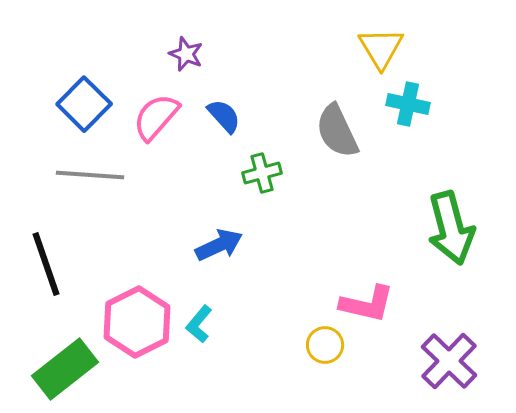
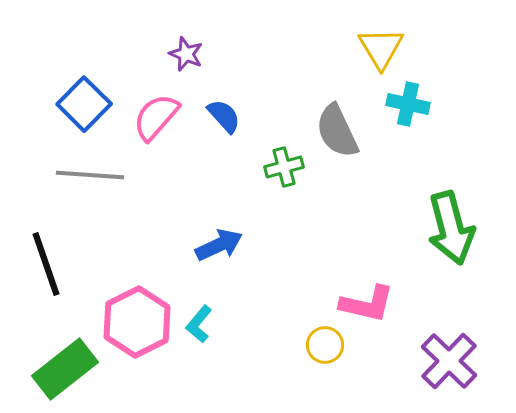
green cross: moved 22 px right, 6 px up
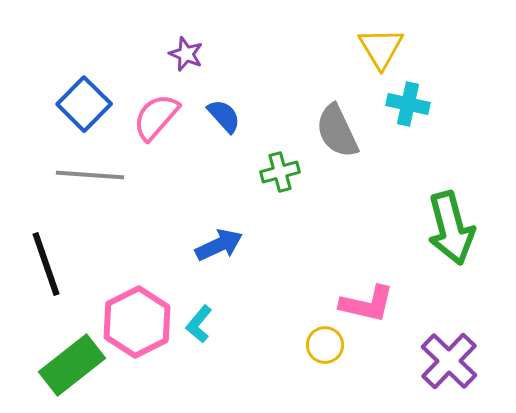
green cross: moved 4 px left, 5 px down
green rectangle: moved 7 px right, 4 px up
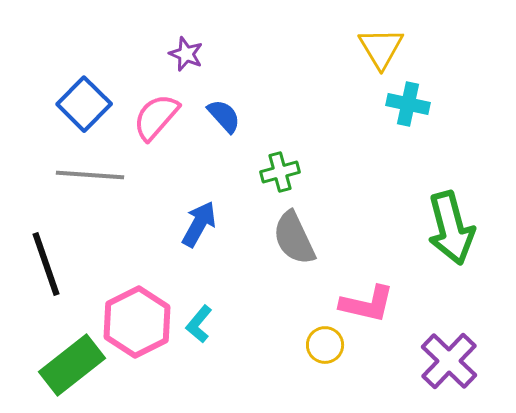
gray semicircle: moved 43 px left, 107 px down
blue arrow: moved 20 px left, 21 px up; rotated 36 degrees counterclockwise
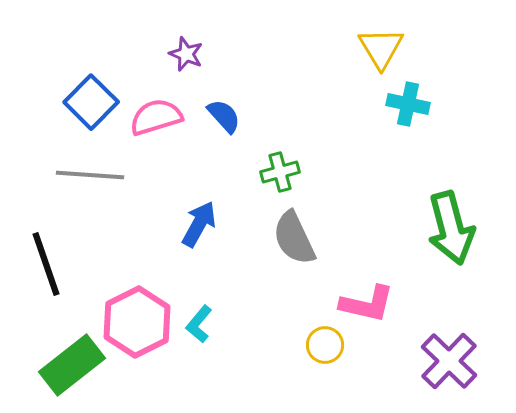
blue square: moved 7 px right, 2 px up
pink semicircle: rotated 32 degrees clockwise
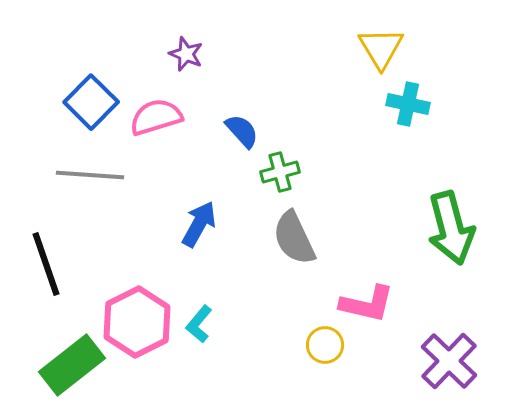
blue semicircle: moved 18 px right, 15 px down
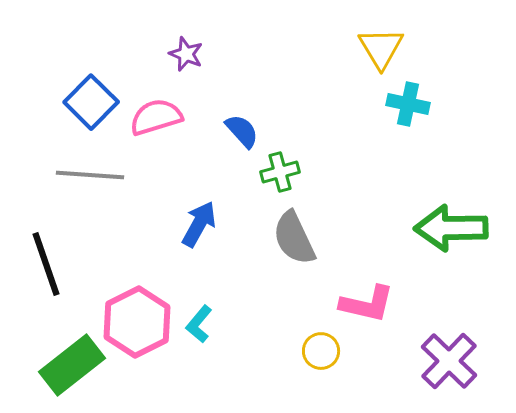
green arrow: rotated 104 degrees clockwise
yellow circle: moved 4 px left, 6 px down
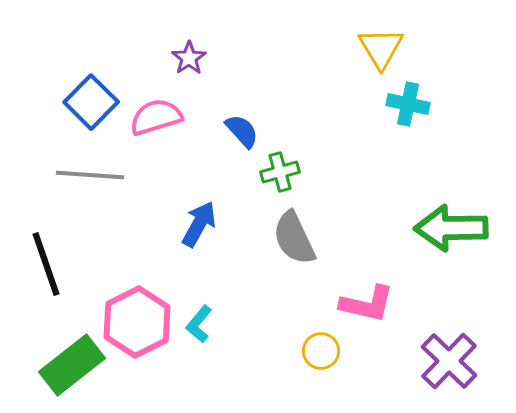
purple star: moved 3 px right, 4 px down; rotated 16 degrees clockwise
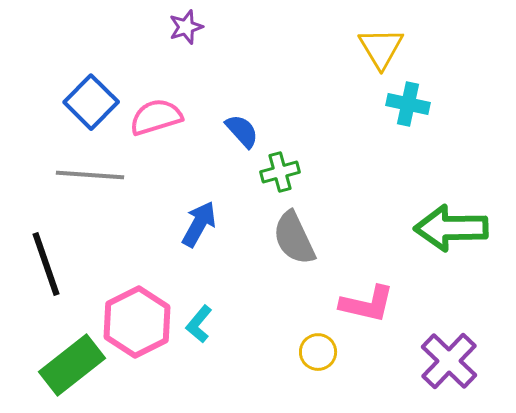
purple star: moved 3 px left, 31 px up; rotated 16 degrees clockwise
yellow circle: moved 3 px left, 1 px down
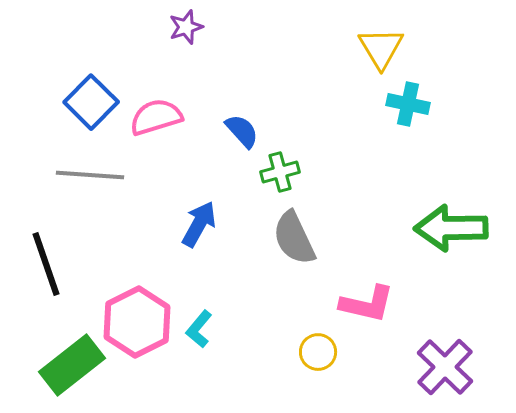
cyan L-shape: moved 5 px down
purple cross: moved 4 px left, 6 px down
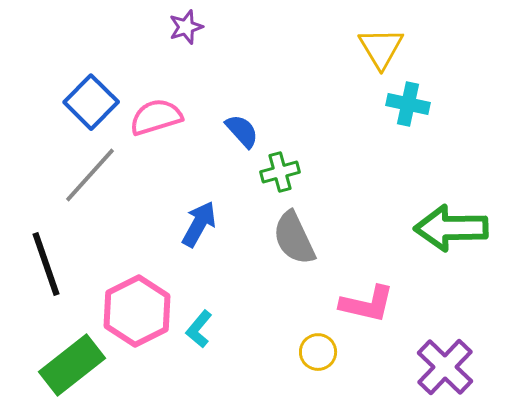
gray line: rotated 52 degrees counterclockwise
pink hexagon: moved 11 px up
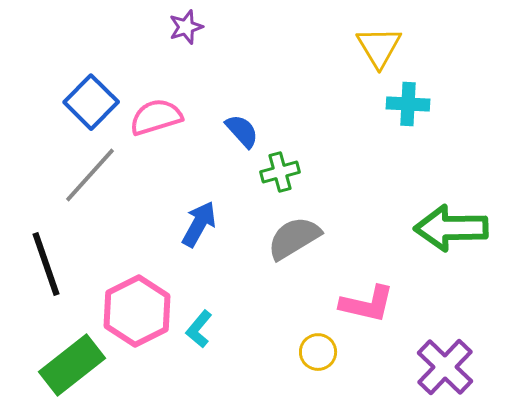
yellow triangle: moved 2 px left, 1 px up
cyan cross: rotated 9 degrees counterclockwise
gray semicircle: rotated 84 degrees clockwise
